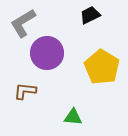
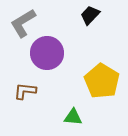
black trapezoid: rotated 20 degrees counterclockwise
yellow pentagon: moved 14 px down
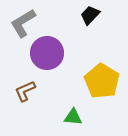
brown L-shape: rotated 30 degrees counterclockwise
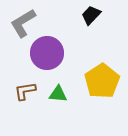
black trapezoid: moved 1 px right
yellow pentagon: rotated 8 degrees clockwise
brown L-shape: rotated 15 degrees clockwise
green triangle: moved 15 px left, 23 px up
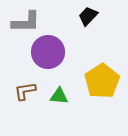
black trapezoid: moved 3 px left, 1 px down
gray L-shape: moved 3 px right, 1 px up; rotated 148 degrees counterclockwise
purple circle: moved 1 px right, 1 px up
green triangle: moved 1 px right, 2 px down
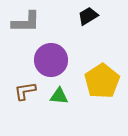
black trapezoid: rotated 15 degrees clockwise
purple circle: moved 3 px right, 8 px down
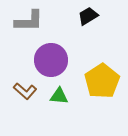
gray L-shape: moved 3 px right, 1 px up
brown L-shape: rotated 130 degrees counterclockwise
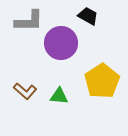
black trapezoid: rotated 60 degrees clockwise
purple circle: moved 10 px right, 17 px up
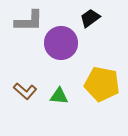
black trapezoid: moved 2 px right, 2 px down; rotated 65 degrees counterclockwise
yellow pentagon: moved 3 px down; rotated 28 degrees counterclockwise
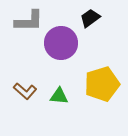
yellow pentagon: rotated 28 degrees counterclockwise
